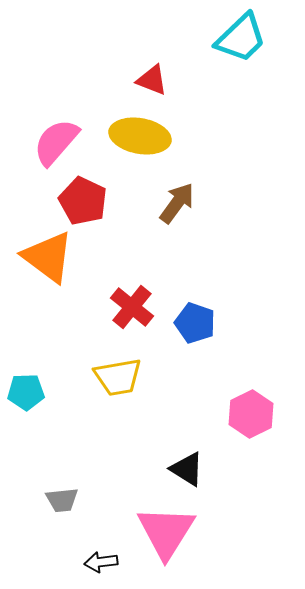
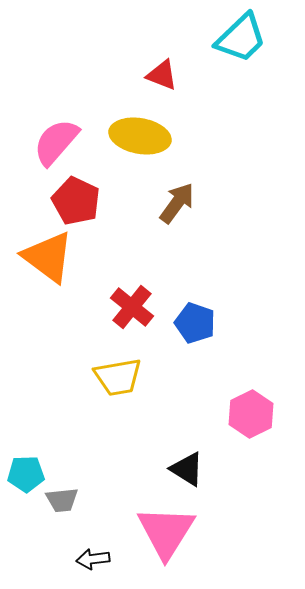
red triangle: moved 10 px right, 5 px up
red pentagon: moved 7 px left
cyan pentagon: moved 82 px down
black arrow: moved 8 px left, 3 px up
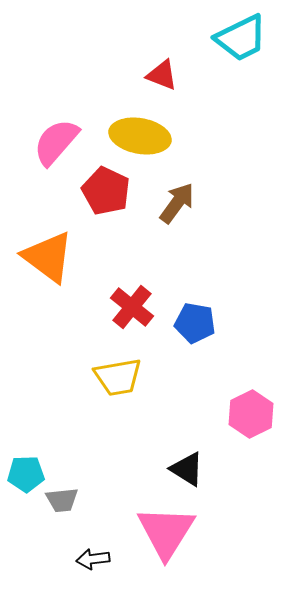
cyan trapezoid: rotated 18 degrees clockwise
red pentagon: moved 30 px right, 10 px up
blue pentagon: rotated 9 degrees counterclockwise
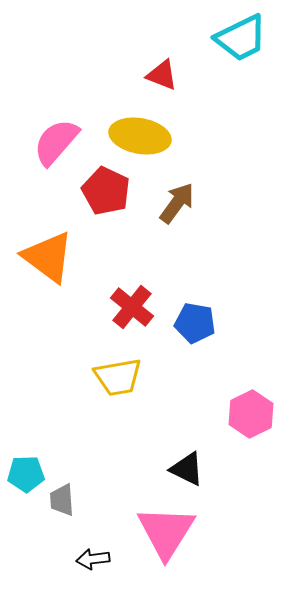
black triangle: rotated 6 degrees counterclockwise
gray trapezoid: rotated 92 degrees clockwise
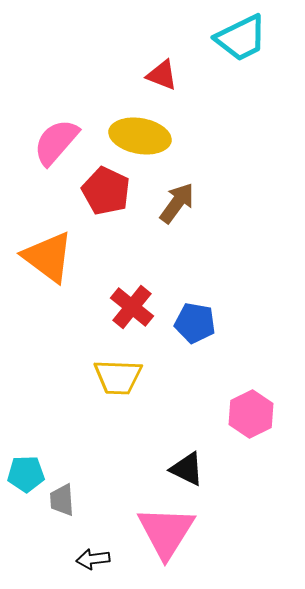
yellow trapezoid: rotated 12 degrees clockwise
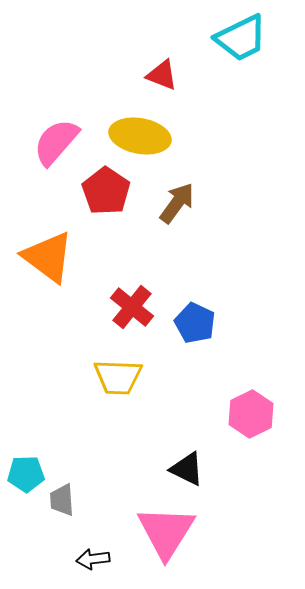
red pentagon: rotated 9 degrees clockwise
blue pentagon: rotated 15 degrees clockwise
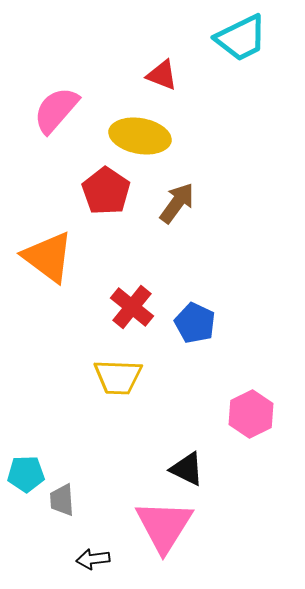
pink semicircle: moved 32 px up
pink triangle: moved 2 px left, 6 px up
